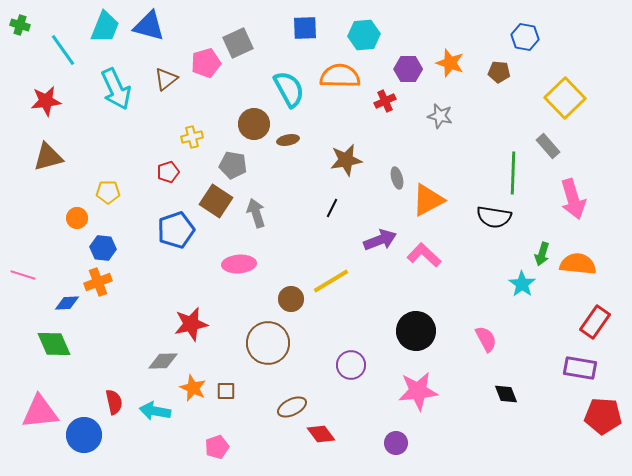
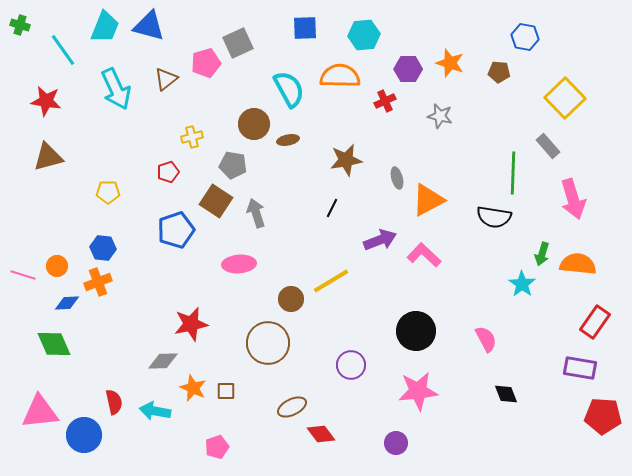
red star at (46, 101): rotated 16 degrees clockwise
orange circle at (77, 218): moved 20 px left, 48 px down
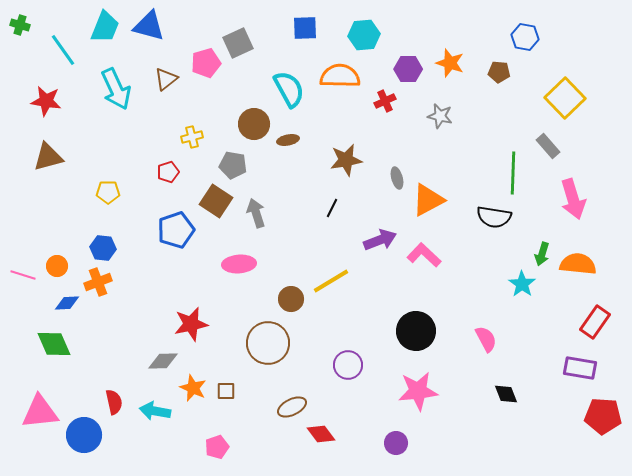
purple circle at (351, 365): moved 3 px left
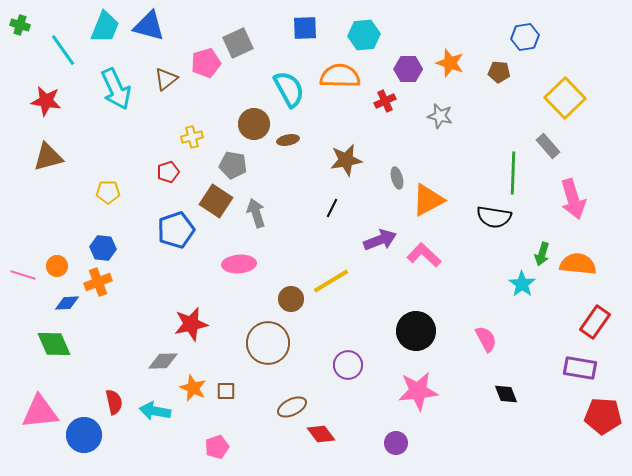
blue hexagon at (525, 37): rotated 20 degrees counterclockwise
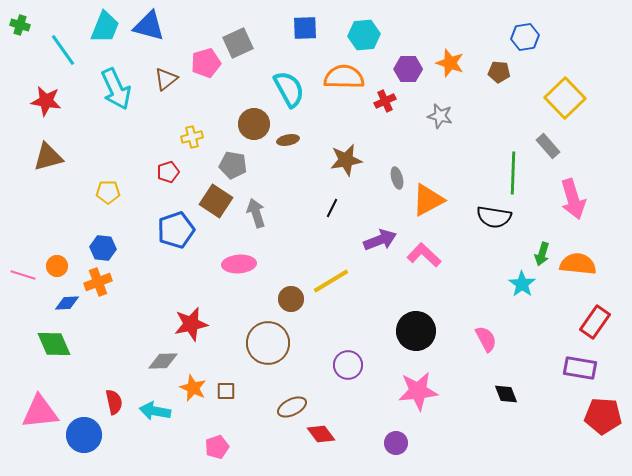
orange semicircle at (340, 76): moved 4 px right, 1 px down
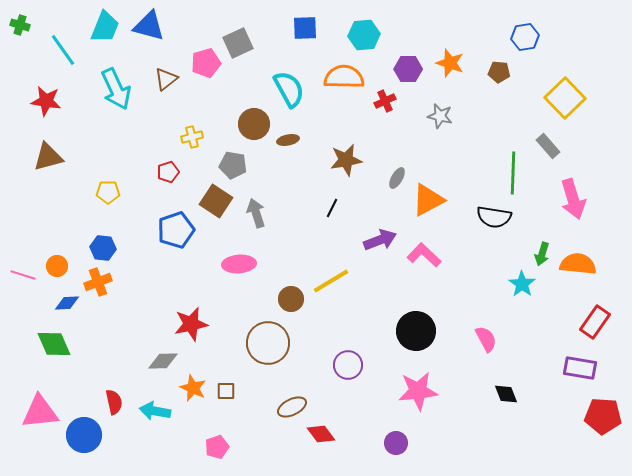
gray ellipse at (397, 178): rotated 45 degrees clockwise
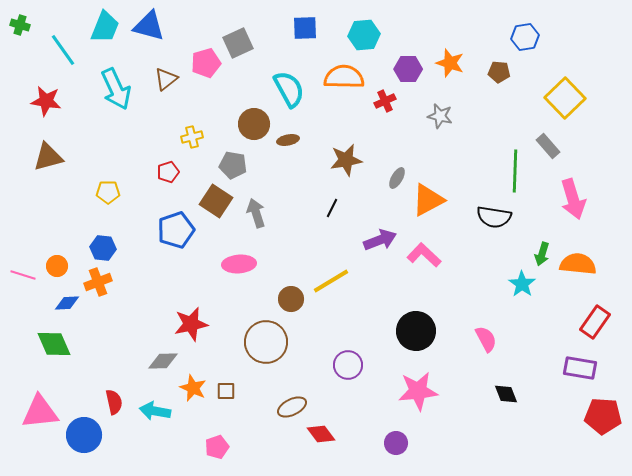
green line at (513, 173): moved 2 px right, 2 px up
brown circle at (268, 343): moved 2 px left, 1 px up
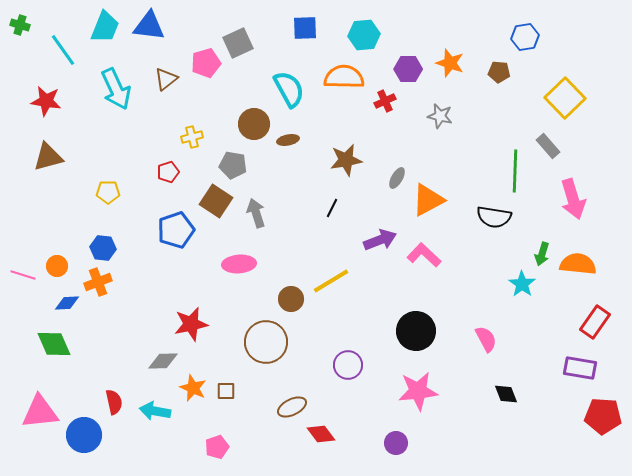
blue triangle at (149, 26): rotated 8 degrees counterclockwise
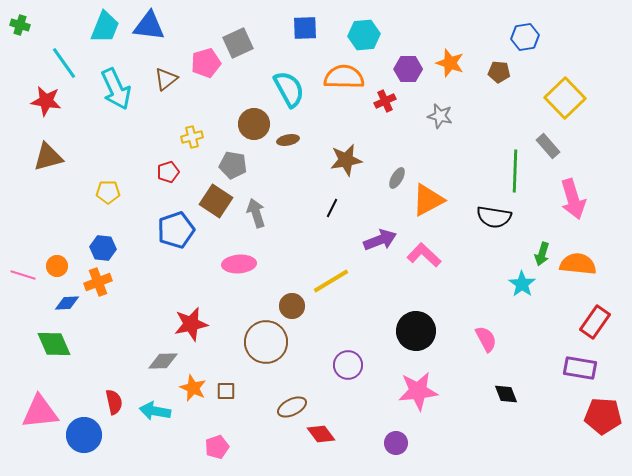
cyan line at (63, 50): moved 1 px right, 13 px down
brown circle at (291, 299): moved 1 px right, 7 px down
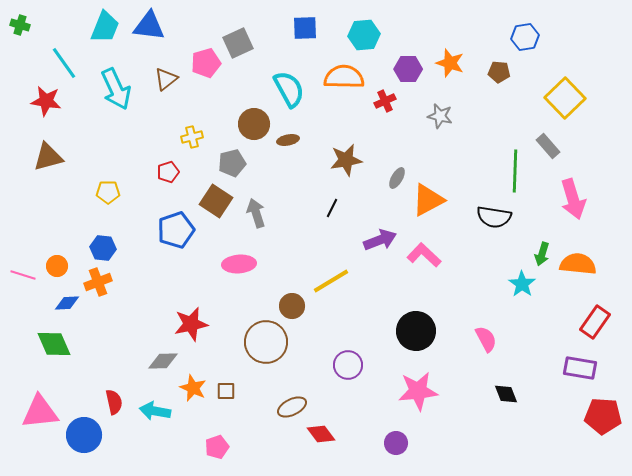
gray pentagon at (233, 165): moved 1 px left, 2 px up; rotated 24 degrees counterclockwise
